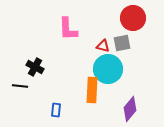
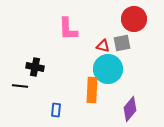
red circle: moved 1 px right, 1 px down
black cross: rotated 18 degrees counterclockwise
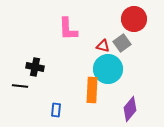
gray square: rotated 24 degrees counterclockwise
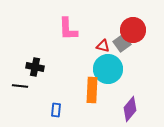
red circle: moved 1 px left, 11 px down
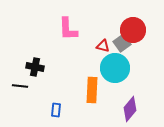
cyan circle: moved 7 px right, 1 px up
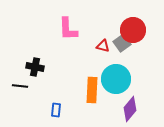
cyan circle: moved 1 px right, 11 px down
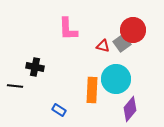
black line: moved 5 px left
blue rectangle: moved 3 px right; rotated 64 degrees counterclockwise
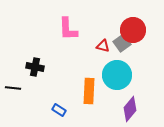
cyan circle: moved 1 px right, 4 px up
black line: moved 2 px left, 2 px down
orange rectangle: moved 3 px left, 1 px down
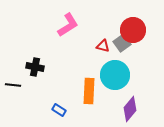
pink L-shape: moved 4 px up; rotated 120 degrees counterclockwise
cyan circle: moved 2 px left
black line: moved 3 px up
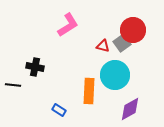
purple diamond: rotated 20 degrees clockwise
